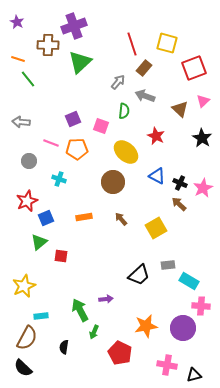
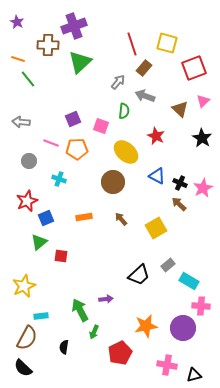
gray rectangle at (168, 265): rotated 32 degrees counterclockwise
red pentagon at (120, 353): rotated 20 degrees clockwise
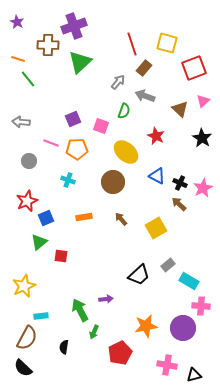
green semicircle at (124, 111): rotated 14 degrees clockwise
cyan cross at (59, 179): moved 9 px right, 1 px down
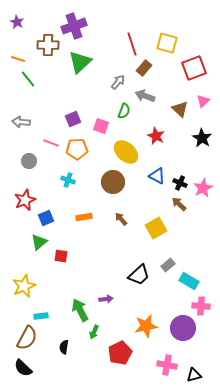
red star at (27, 201): moved 2 px left, 1 px up
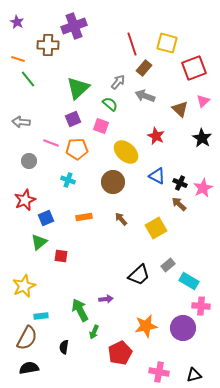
green triangle at (80, 62): moved 2 px left, 26 px down
green semicircle at (124, 111): moved 14 px left, 7 px up; rotated 70 degrees counterclockwise
pink cross at (167, 365): moved 8 px left, 7 px down
black semicircle at (23, 368): moved 6 px right; rotated 126 degrees clockwise
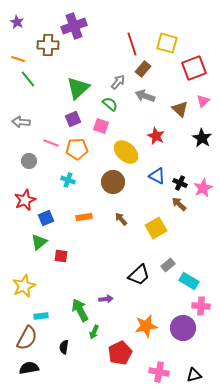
brown rectangle at (144, 68): moved 1 px left, 1 px down
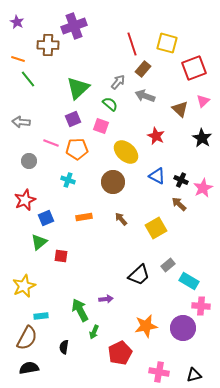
black cross at (180, 183): moved 1 px right, 3 px up
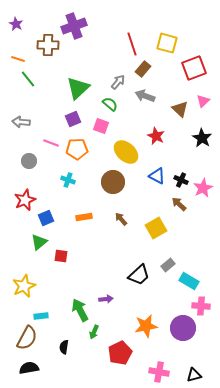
purple star at (17, 22): moved 1 px left, 2 px down
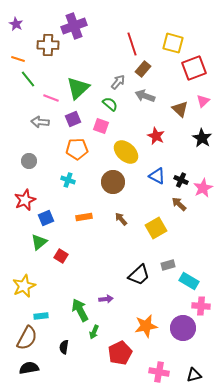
yellow square at (167, 43): moved 6 px right
gray arrow at (21, 122): moved 19 px right
pink line at (51, 143): moved 45 px up
red square at (61, 256): rotated 24 degrees clockwise
gray rectangle at (168, 265): rotated 24 degrees clockwise
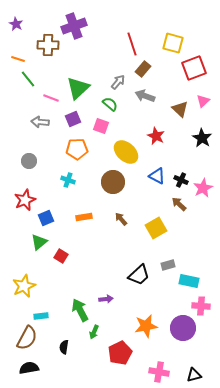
cyan rectangle at (189, 281): rotated 18 degrees counterclockwise
